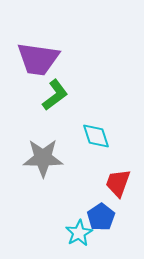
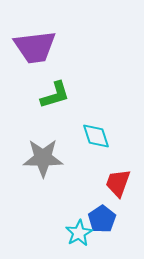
purple trapezoid: moved 3 px left, 12 px up; rotated 15 degrees counterclockwise
green L-shape: rotated 20 degrees clockwise
blue pentagon: moved 1 px right, 2 px down
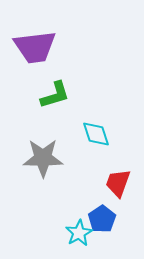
cyan diamond: moved 2 px up
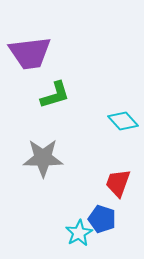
purple trapezoid: moved 5 px left, 6 px down
cyan diamond: moved 27 px right, 13 px up; rotated 24 degrees counterclockwise
blue pentagon: rotated 20 degrees counterclockwise
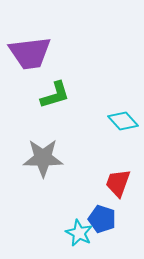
cyan star: rotated 16 degrees counterclockwise
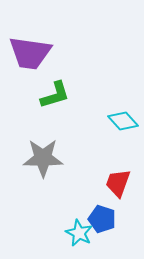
purple trapezoid: rotated 15 degrees clockwise
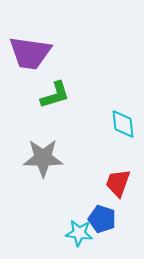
cyan diamond: moved 3 px down; rotated 36 degrees clockwise
cyan star: rotated 20 degrees counterclockwise
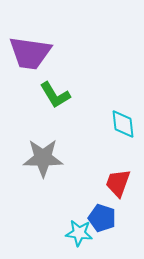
green L-shape: rotated 76 degrees clockwise
blue pentagon: moved 1 px up
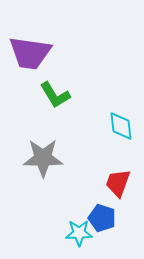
cyan diamond: moved 2 px left, 2 px down
cyan star: rotated 8 degrees counterclockwise
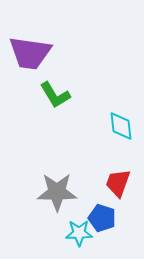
gray star: moved 14 px right, 34 px down
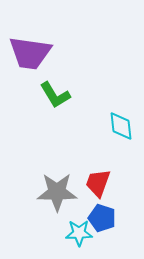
red trapezoid: moved 20 px left
